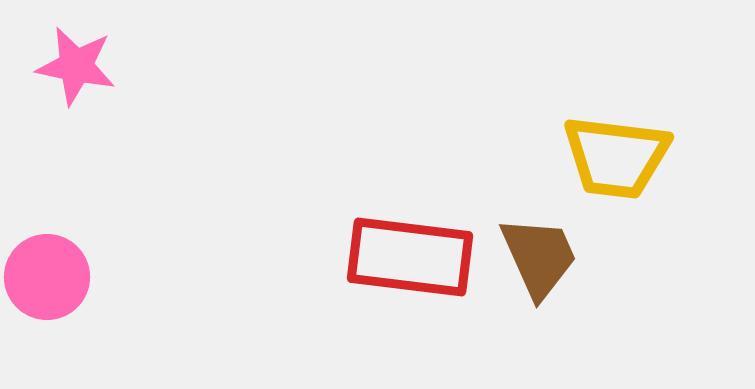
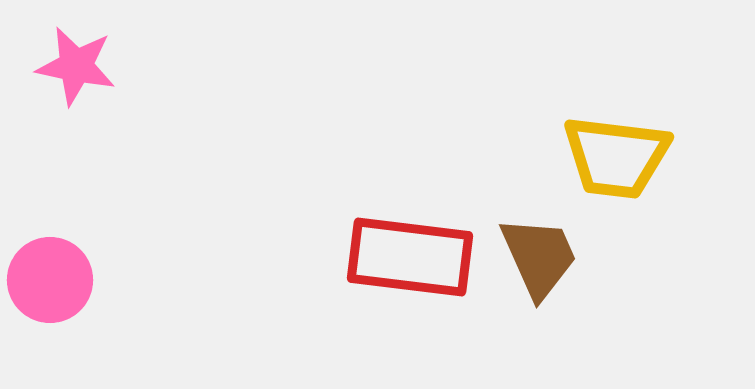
pink circle: moved 3 px right, 3 px down
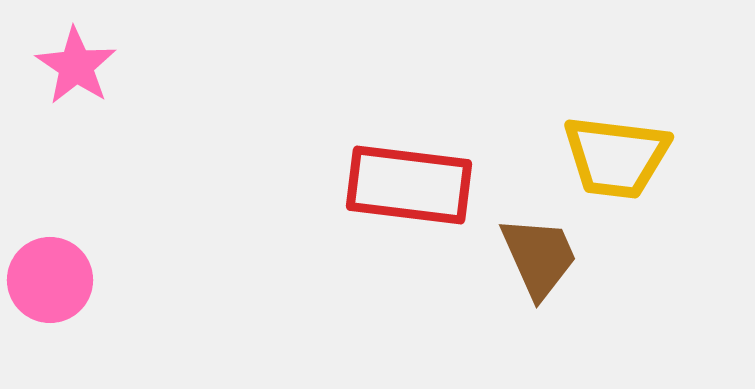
pink star: rotated 22 degrees clockwise
red rectangle: moved 1 px left, 72 px up
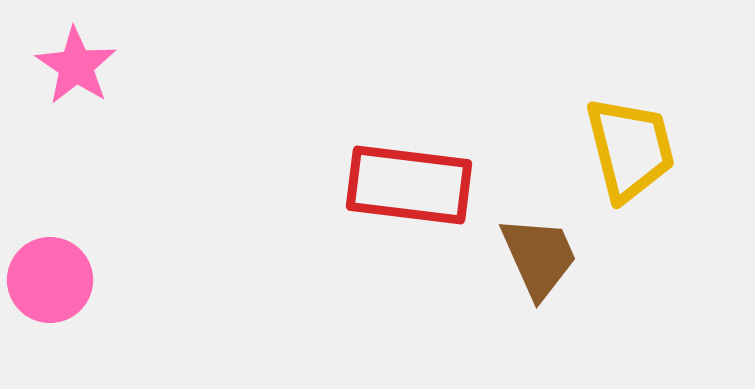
yellow trapezoid: moved 14 px right, 8 px up; rotated 111 degrees counterclockwise
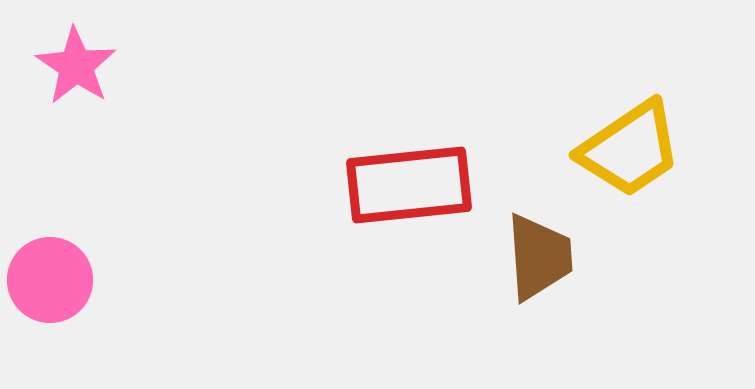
yellow trapezoid: rotated 70 degrees clockwise
red rectangle: rotated 13 degrees counterclockwise
brown trapezoid: rotated 20 degrees clockwise
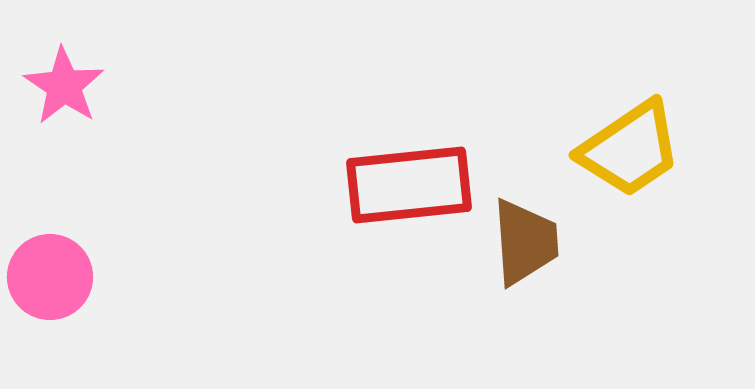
pink star: moved 12 px left, 20 px down
brown trapezoid: moved 14 px left, 15 px up
pink circle: moved 3 px up
